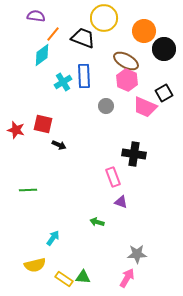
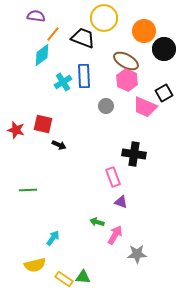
pink arrow: moved 12 px left, 43 px up
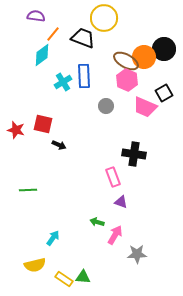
orange circle: moved 26 px down
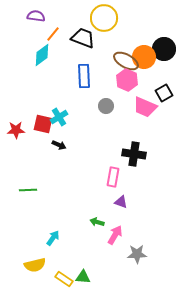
cyan cross: moved 4 px left, 35 px down
red star: rotated 18 degrees counterclockwise
pink rectangle: rotated 30 degrees clockwise
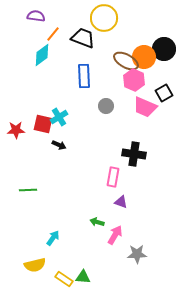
pink hexagon: moved 7 px right
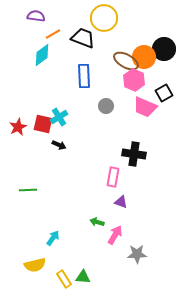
orange line: rotated 21 degrees clockwise
red star: moved 2 px right, 3 px up; rotated 24 degrees counterclockwise
yellow rectangle: rotated 24 degrees clockwise
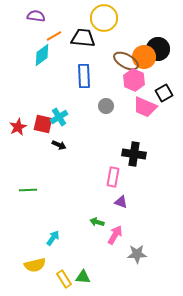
orange line: moved 1 px right, 2 px down
black trapezoid: rotated 15 degrees counterclockwise
black circle: moved 6 px left
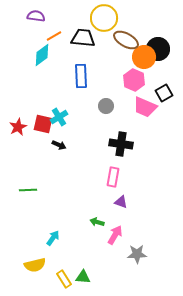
brown ellipse: moved 21 px up
blue rectangle: moved 3 px left
black cross: moved 13 px left, 10 px up
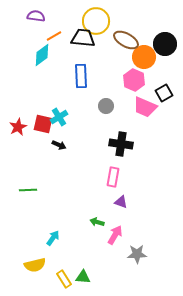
yellow circle: moved 8 px left, 3 px down
black circle: moved 7 px right, 5 px up
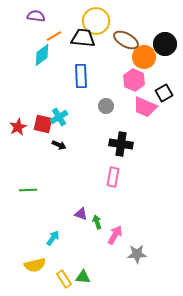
purple triangle: moved 40 px left, 12 px down
green arrow: rotated 56 degrees clockwise
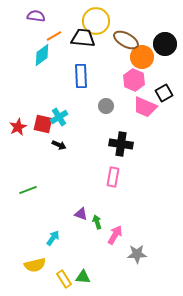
orange circle: moved 2 px left
green line: rotated 18 degrees counterclockwise
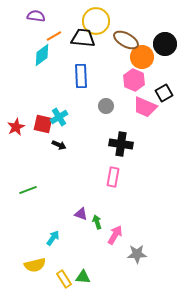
red star: moved 2 px left
